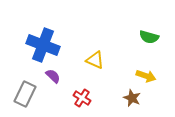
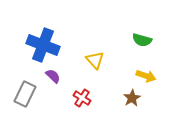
green semicircle: moved 7 px left, 3 px down
yellow triangle: rotated 24 degrees clockwise
brown star: rotated 18 degrees clockwise
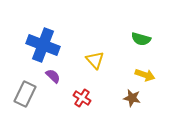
green semicircle: moved 1 px left, 1 px up
yellow arrow: moved 1 px left, 1 px up
brown star: rotated 30 degrees counterclockwise
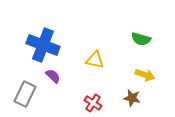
yellow triangle: rotated 36 degrees counterclockwise
red cross: moved 11 px right, 5 px down
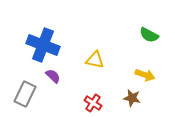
green semicircle: moved 8 px right, 4 px up; rotated 12 degrees clockwise
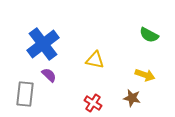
blue cross: moved 1 px up; rotated 32 degrees clockwise
purple semicircle: moved 4 px left, 1 px up
gray rectangle: rotated 20 degrees counterclockwise
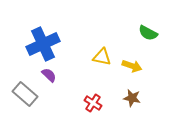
green semicircle: moved 1 px left, 2 px up
blue cross: rotated 12 degrees clockwise
yellow triangle: moved 7 px right, 3 px up
yellow arrow: moved 13 px left, 9 px up
gray rectangle: rotated 55 degrees counterclockwise
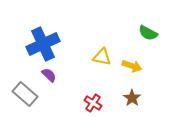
brown star: rotated 24 degrees clockwise
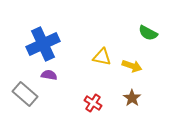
purple semicircle: rotated 35 degrees counterclockwise
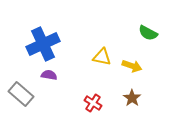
gray rectangle: moved 4 px left
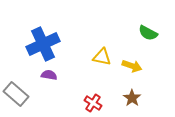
gray rectangle: moved 5 px left
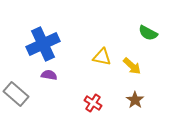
yellow arrow: rotated 24 degrees clockwise
brown star: moved 3 px right, 2 px down
